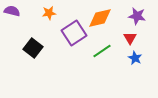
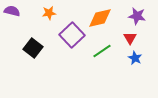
purple square: moved 2 px left, 2 px down; rotated 10 degrees counterclockwise
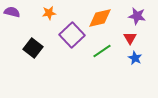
purple semicircle: moved 1 px down
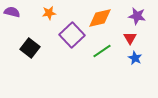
black square: moved 3 px left
